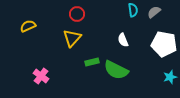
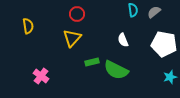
yellow semicircle: rotated 105 degrees clockwise
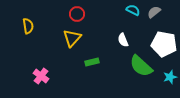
cyan semicircle: rotated 56 degrees counterclockwise
green semicircle: moved 25 px right, 4 px up; rotated 15 degrees clockwise
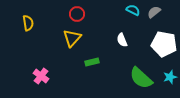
yellow semicircle: moved 3 px up
white semicircle: moved 1 px left
green semicircle: moved 12 px down
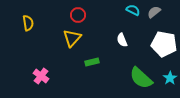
red circle: moved 1 px right, 1 px down
cyan star: moved 1 px down; rotated 16 degrees counterclockwise
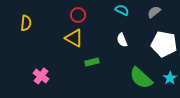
cyan semicircle: moved 11 px left
yellow semicircle: moved 2 px left; rotated 14 degrees clockwise
yellow triangle: moved 2 px right; rotated 42 degrees counterclockwise
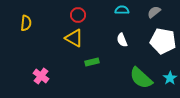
cyan semicircle: rotated 24 degrees counterclockwise
white pentagon: moved 1 px left, 3 px up
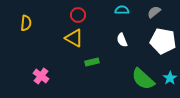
green semicircle: moved 2 px right, 1 px down
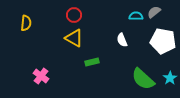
cyan semicircle: moved 14 px right, 6 px down
red circle: moved 4 px left
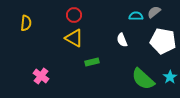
cyan star: moved 1 px up
